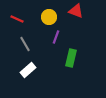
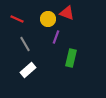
red triangle: moved 9 px left, 2 px down
yellow circle: moved 1 px left, 2 px down
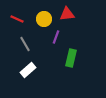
red triangle: moved 1 px down; rotated 28 degrees counterclockwise
yellow circle: moved 4 px left
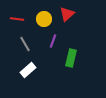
red triangle: rotated 35 degrees counterclockwise
red line: rotated 16 degrees counterclockwise
purple line: moved 3 px left, 4 px down
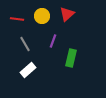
yellow circle: moved 2 px left, 3 px up
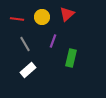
yellow circle: moved 1 px down
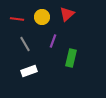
white rectangle: moved 1 px right, 1 px down; rotated 21 degrees clockwise
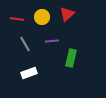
purple line: moved 1 px left; rotated 64 degrees clockwise
white rectangle: moved 2 px down
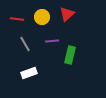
green rectangle: moved 1 px left, 3 px up
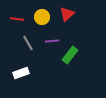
gray line: moved 3 px right, 1 px up
green rectangle: rotated 24 degrees clockwise
white rectangle: moved 8 px left
